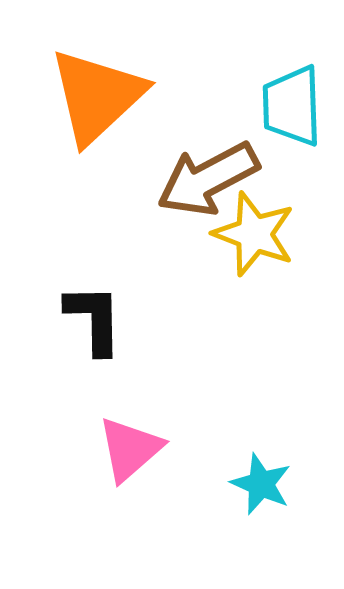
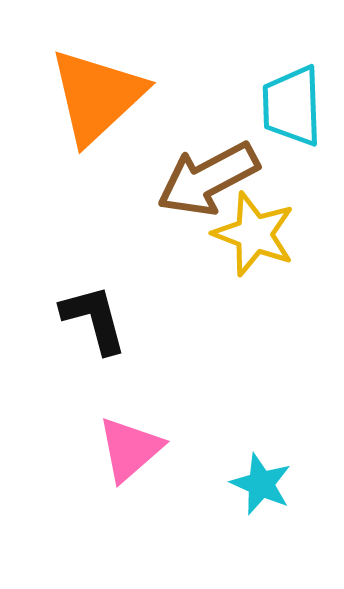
black L-shape: rotated 14 degrees counterclockwise
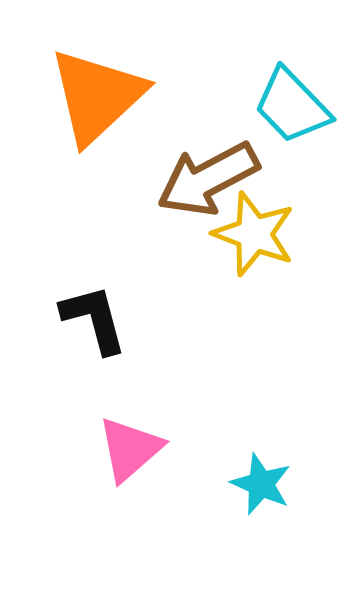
cyan trapezoid: rotated 42 degrees counterclockwise
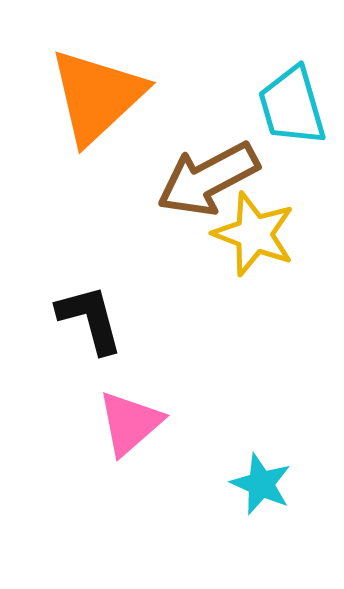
cyan trapezoid: rotated 28 degrees clockwise
black L-shape: moved 4 px left
pink triangle: moved 26 px up
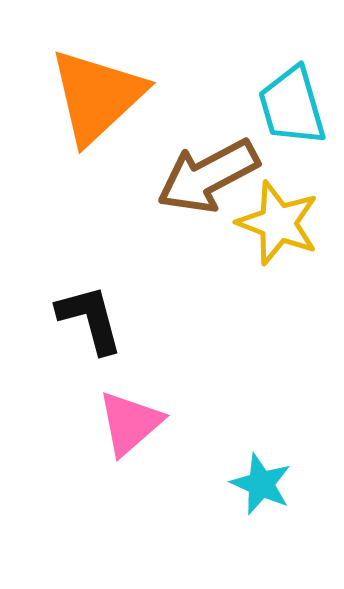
brown arrow: moved 3 px up
yellow star: moved 24 px right, 11 px up
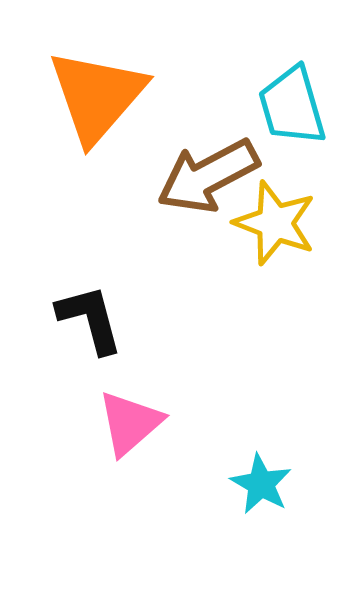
orange triangle: rotated 6 degrees counterclockwise
yellow star: moved 3 px left
cyan star: rotated 6 degrees clockwise
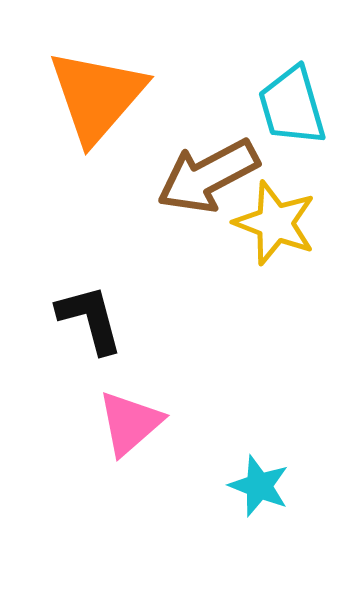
cyan star: moved 2 px left, 2 px down; rotated 8 degrees counterclockwise
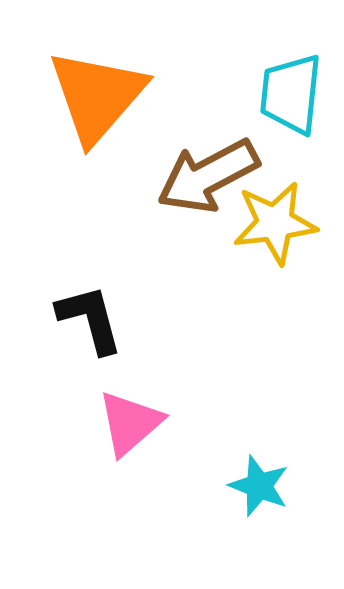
cyan trapezoid: moved 1 px left, 12 px up; rotated 22 degrees clockwise
yellow star: rotated 28 degrees counterclockwise
